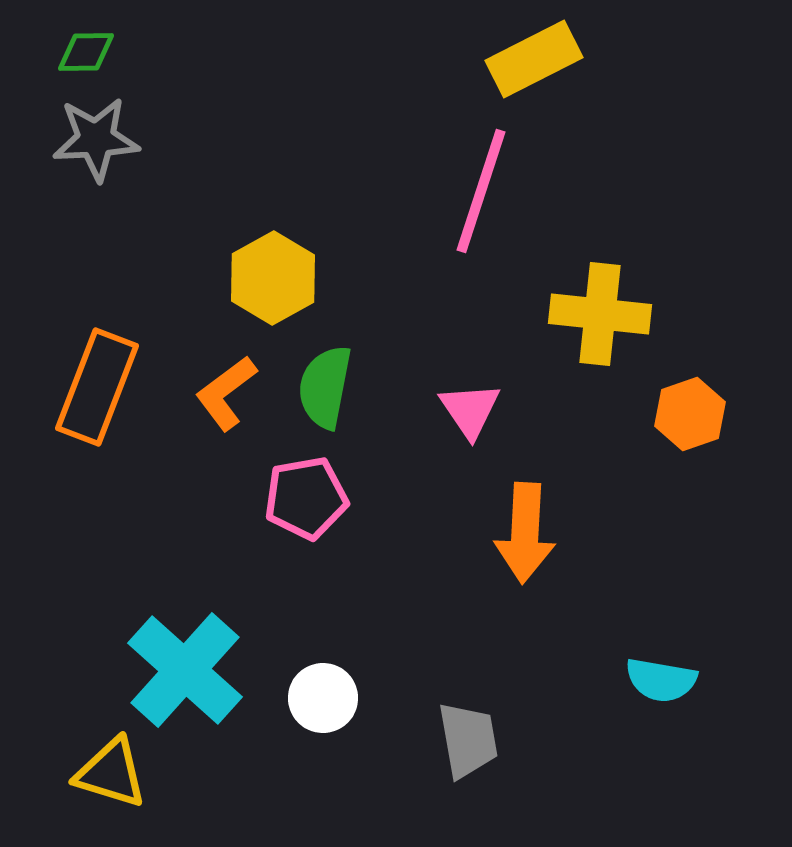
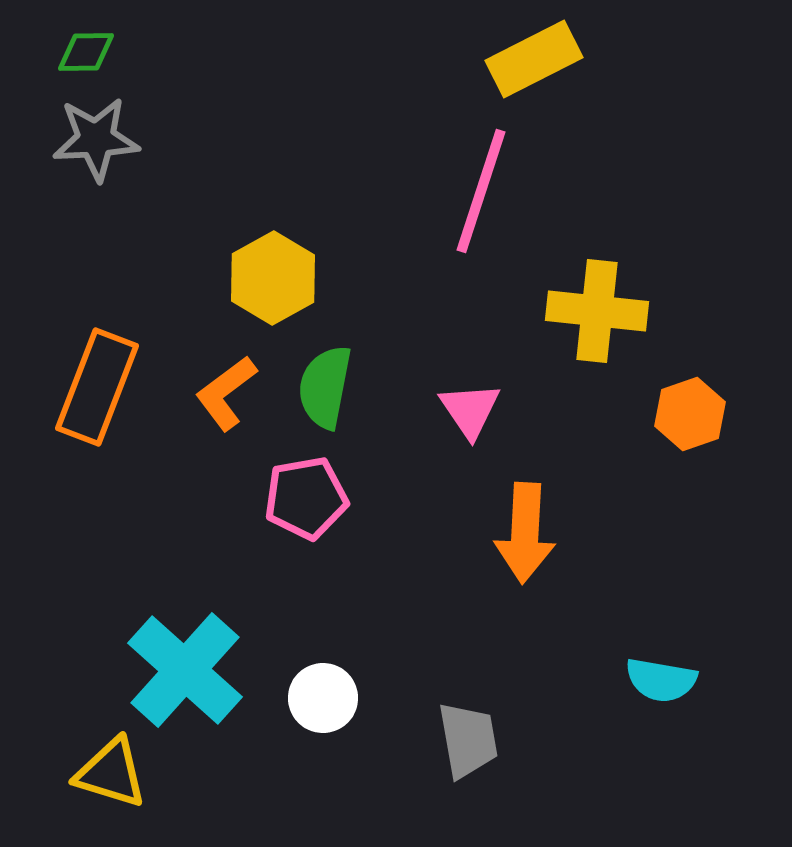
yellow cross: moved 3 px left, 3 px up
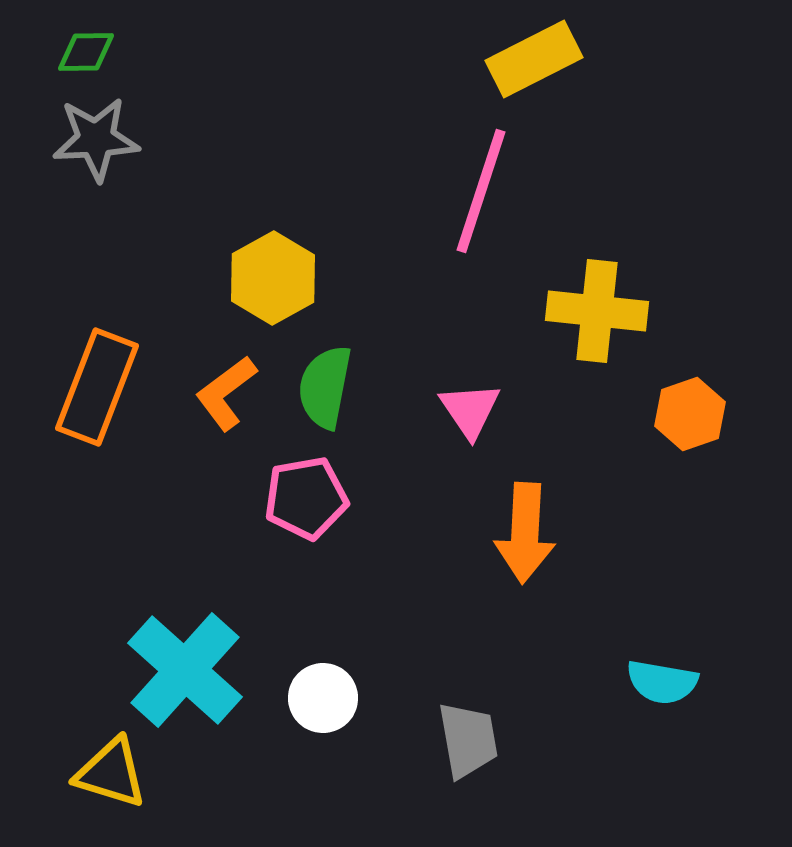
cyan semicircle: moved 1 px right, 2 px down
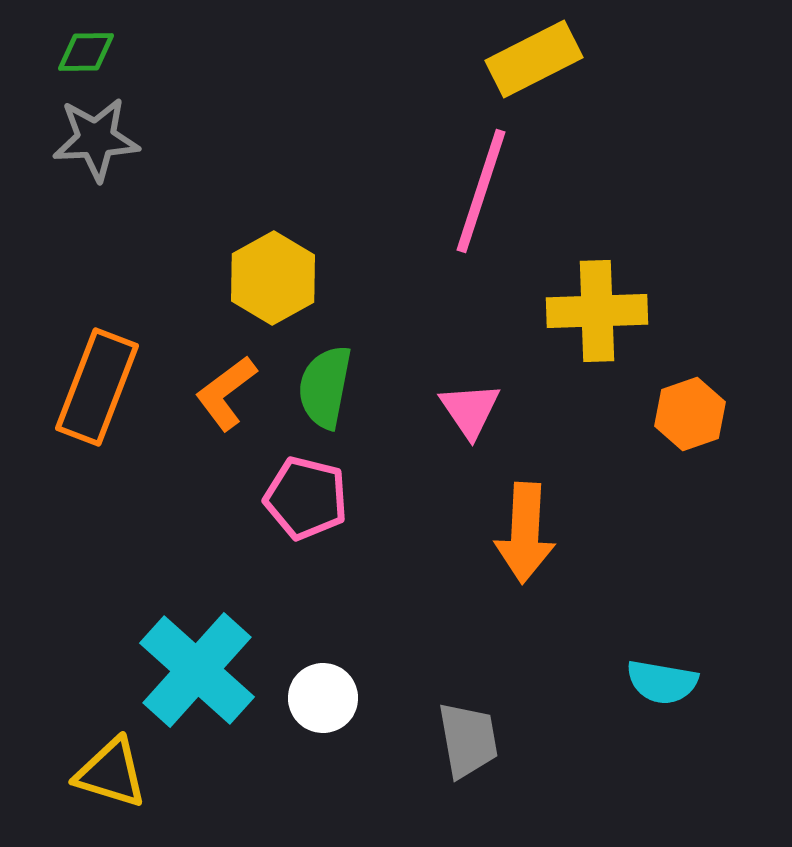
yellow cross: rotated 8 degrees counterclockwise
pink pentagon: rotated 24 degrees clockwise
cyan cross: moved 12 px right
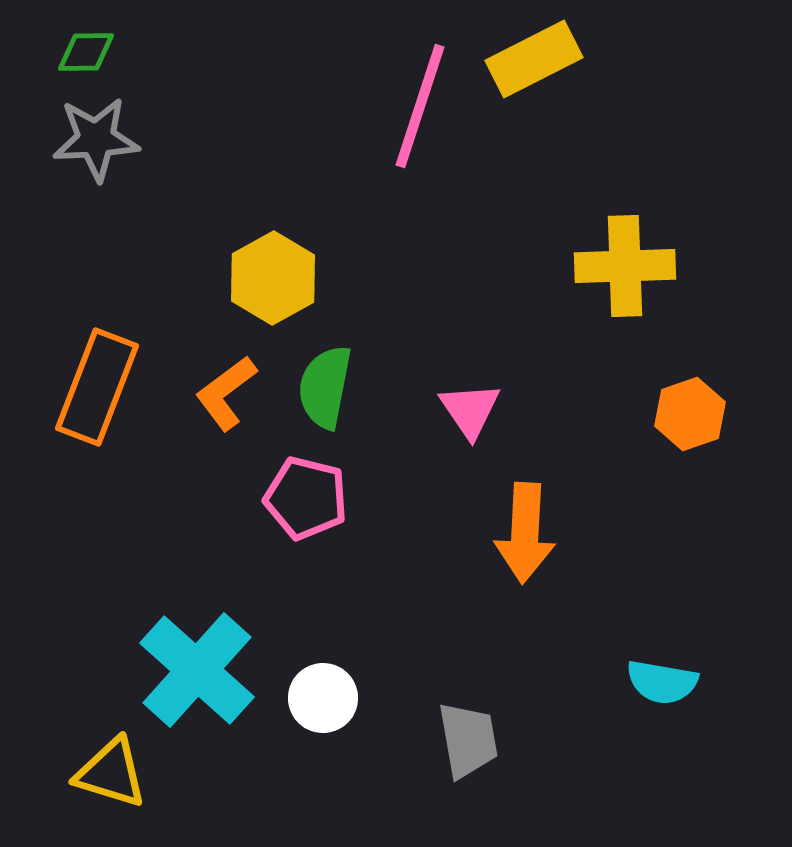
pink line: moved 61 px left, 85 px up
yellow cross: moved 28 px right, 45 px up
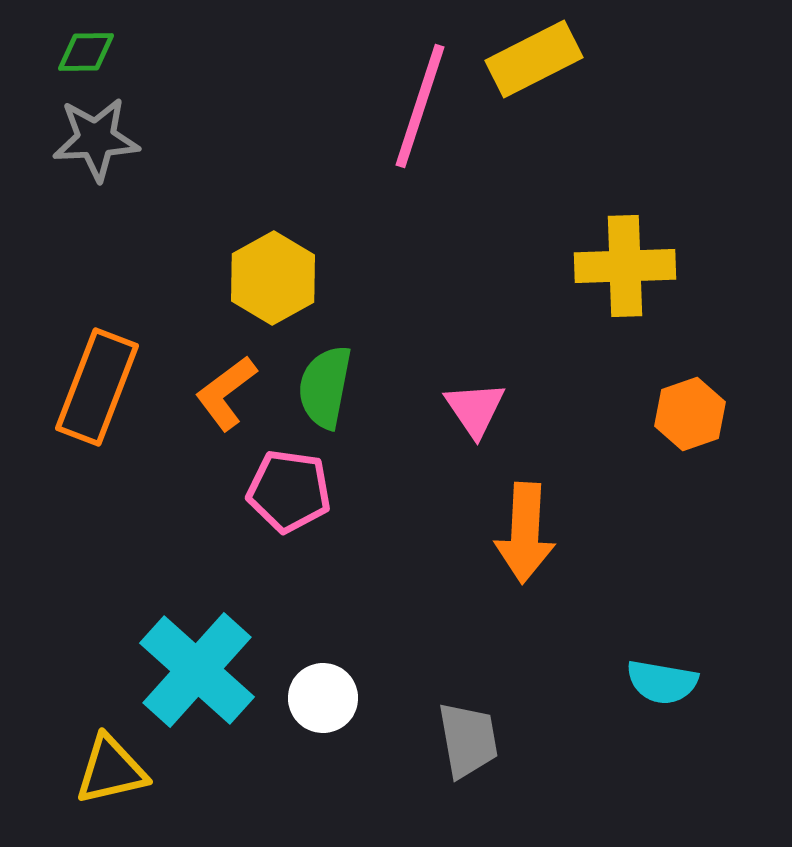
pink triangle: moved 5 px right, 1 px up
pink pentagon: moved 17 px left, 7 px up; rotated 6 degrees counterclockwise
yellow triangle: moved 3 px up; rotated 30 degrees counterclockwise
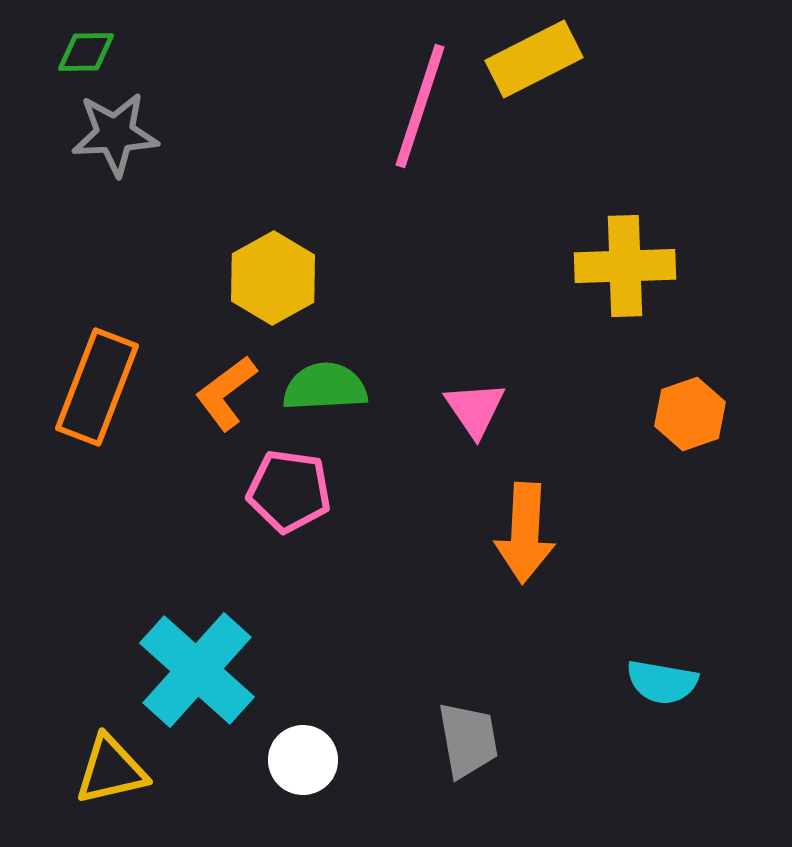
gray star: moved 19 px right, 5 px up
green semicircle: rotated 76 degrees clockwise
white circle: moved 20 px left, 62 px down
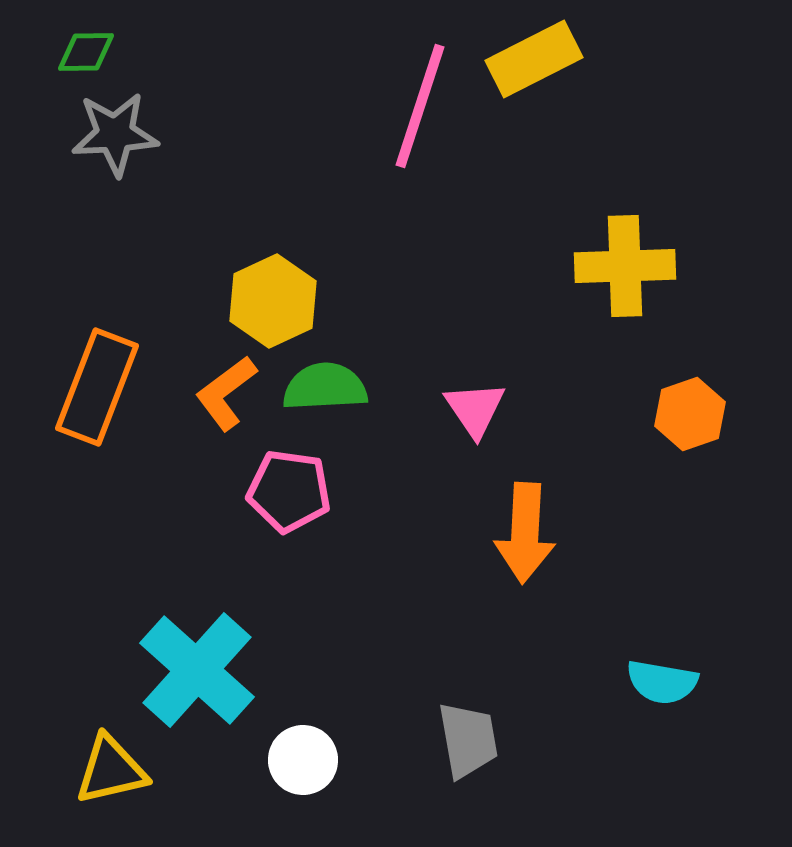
yellow hexagon: moved 23 px down; rotated 4 degrees clockwise
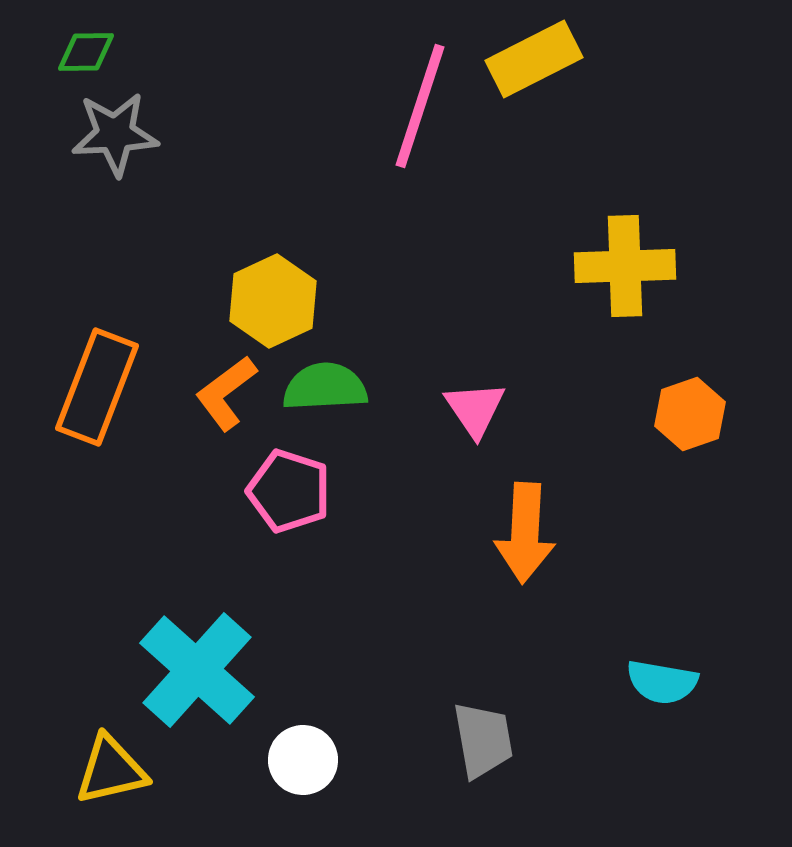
pink pentagon: rotated 10 degrees clockwise
gray trapezoid: moved 15 px right
